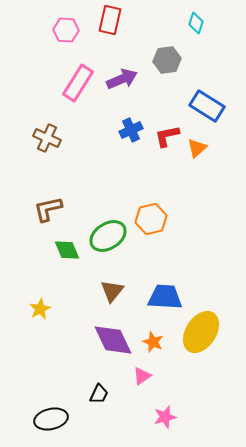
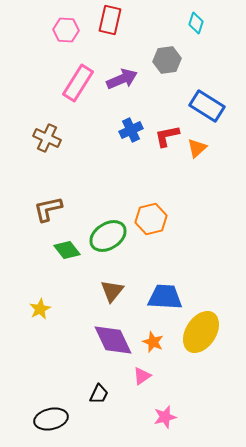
green diamond: rotated 16 degrees counterclockwise
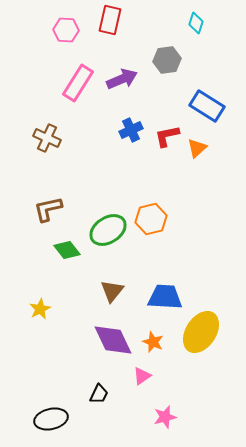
green ellipse: moved 6 px up
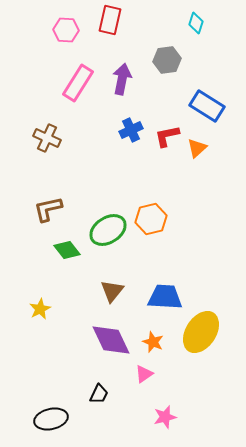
purple arrow: rotated 56 degrees counterclockwise
purple diamond: moved 2 px left
pink triangle: moved 2 px right, 2 px up
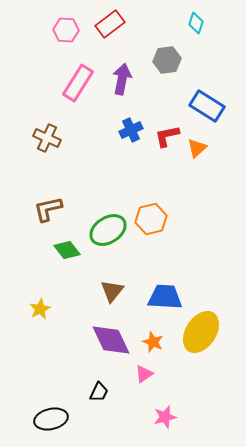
red rectangle: moved 4 px down; rotated 40 degrees clockwise
black trapezoid: moved 2 px up
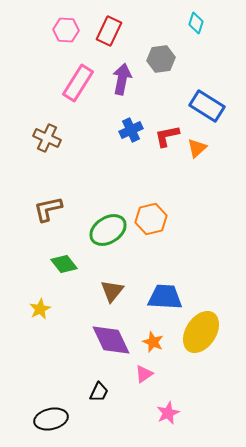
red rectangle: moved 1 px left, 7 px down; rotated 28 degrees counterclockwise
gray hexagon: moved 6 px left, 1 px up
green diamond: moved 3 px left, 14 px down
pink star: moved 3 px right, 4 px up; rotated 10 degrees counterclockwise
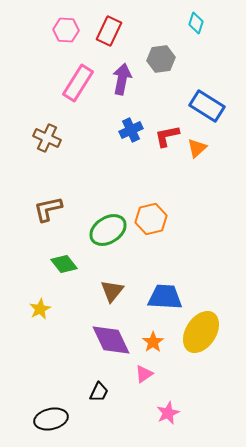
orange star: rotated 15 degrees clockwise
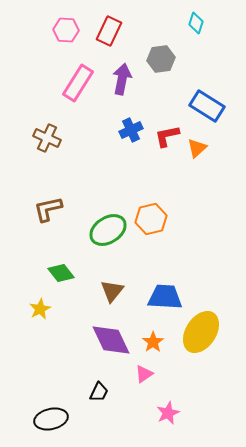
green diamond: moved 3 px left, 9 px down
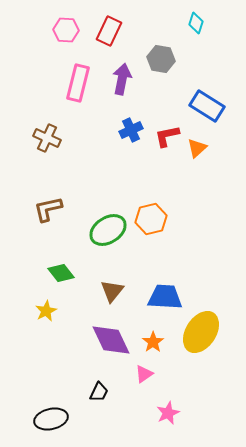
gray hexagon: rotated 16 degrees clockwise
pink rectangle: rotated 18 degrees counterclockwise
yellow star: moved 6 px right, 2 px down
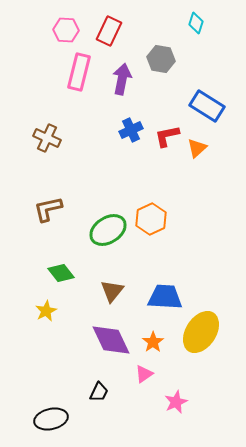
pink rectangle: moved 1 px right, 11 px up
orange hexagon: rotated 12 degrees counterclockwise
pink star: moved 8 px right, 11 px up
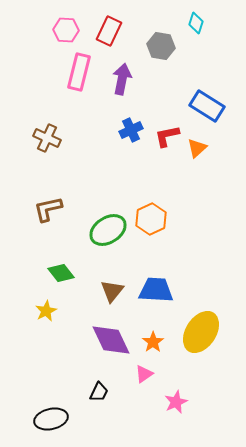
gray hexagon: moved 13 px up
blue trapezoid: moved 9 px left, 7 px up
